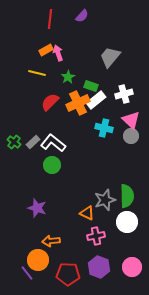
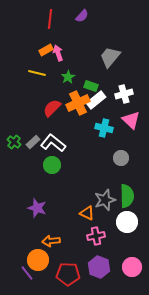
red semicircle: moved 2 px right, 6 px down
gray circle: moved 10 px left, 22 px down
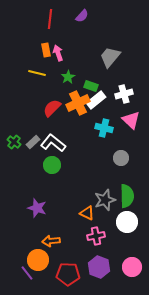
orange rectangle: rotated 72 degrees counterclockwise
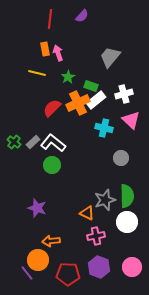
orange rectangle: moved 1 px left, 1 px up
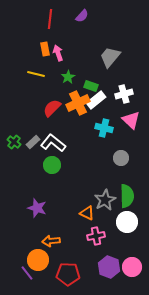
yellow line: moved 1 px left, 1 px down
gray star: rotated 10 degrees counterclockwise
purple hexagon: moved 10 px right
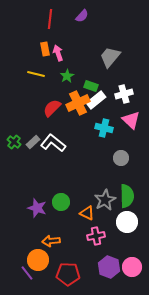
green star: moved 1 px left, 1 px up
green circle: moved 9 px right, 37 px down
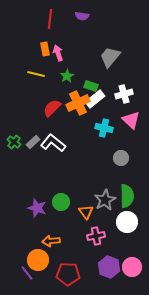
purple semicircle: rotated 56 degrees clockwise
white rectangle: moved 1 px left, 1 px up
orange triangle: moved 1 px left, 1 px up; rotated 28 degrees clockwise
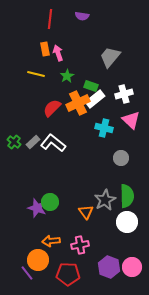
green circle: moved 11 px left
pink cross: moved 16 px left, 9 px down
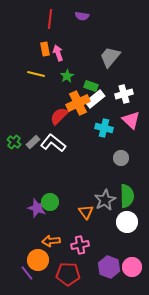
red semicircle: moved 7 px right, 8 px down
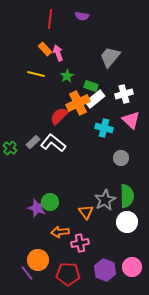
orange rectangle: rotated 32 degrees counterclockwise
green cross: moved 4 px left, 6 px down
orange arrow: moved 9 px right, 9 px up
pink cross: moved 2 px up
purple hexagon: moved 4 px left, 3 px down
